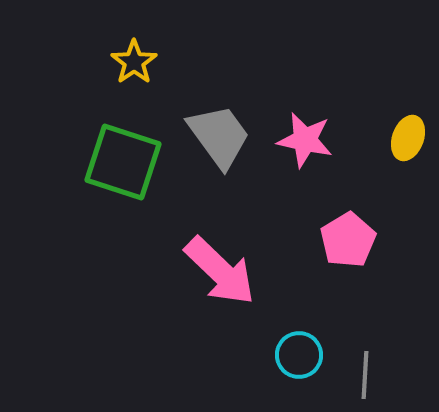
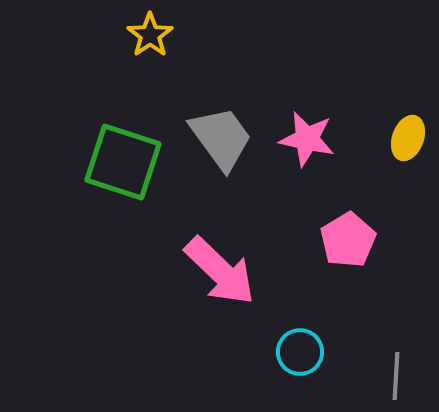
yellow star: moved 16 px right, 27 px up
gray trapezoid: moved 2 px right, 2 px down
pink star: moved 2 px right, 1 px up
cyan circle: moved 1 px right, 3 px up
gray line: moved 31 px right, 1 px down
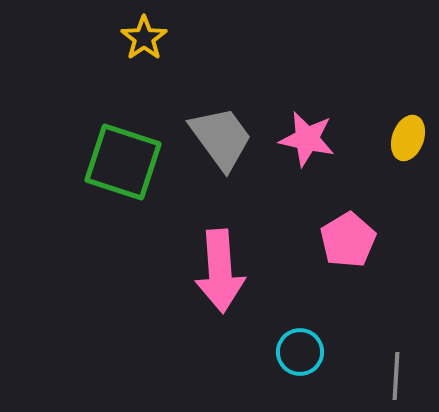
yellow star: moved 6 px left, 3 px down
pink arrow: rotated 42 degrees clockwise
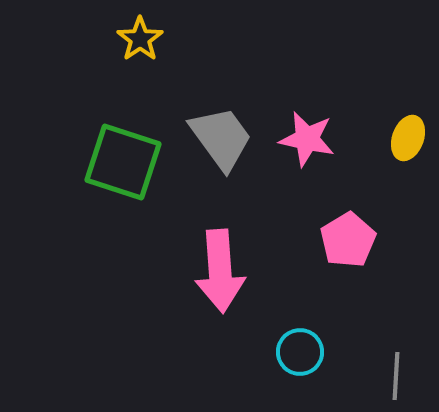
yellow star: moved 4 px left, 1 px down
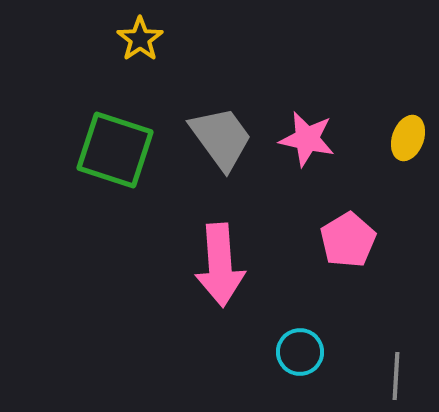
green square: moved 8 px left, 12 px up
pink arrow: moved 6 px up
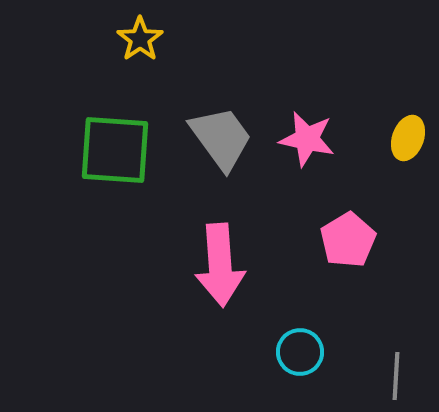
green square: rotated 14 degrees counterclockwise
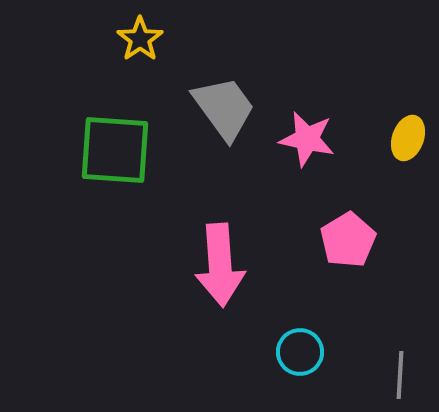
gray trapezoid: moved 3 px right, 30 px up
gray line: moved 4 px right, 1 px up
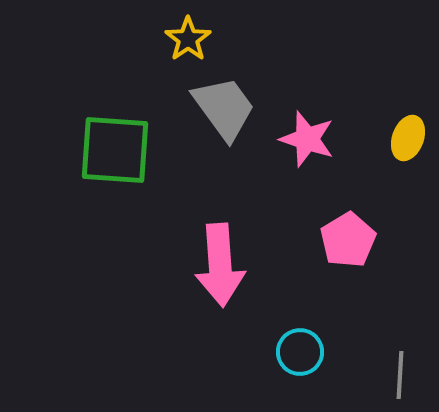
yellow star: moved 48 px right
pink star: rotated 6 degrees clockwise
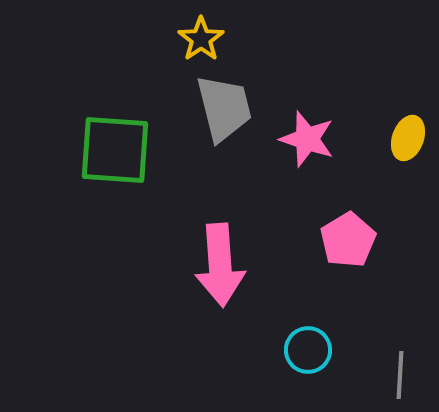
yellow star: moved 13 px right
gray trapezoid: rotated 22 degrees clockwise
cyan circle: moved 8 px right, 2 px up
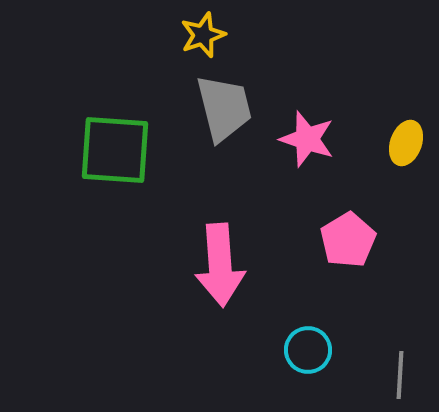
yellow star: moved 2 px right, 4 px up; rotated 15 degrees clockwise
yellow ellipse: moved 2 px left, 5 px down
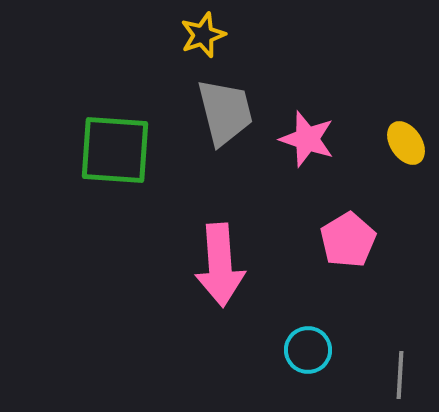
gray trapezoid: moved 1 px right, 4 px down
yellow ellipse: rotated 54 degrees counterclockwise
